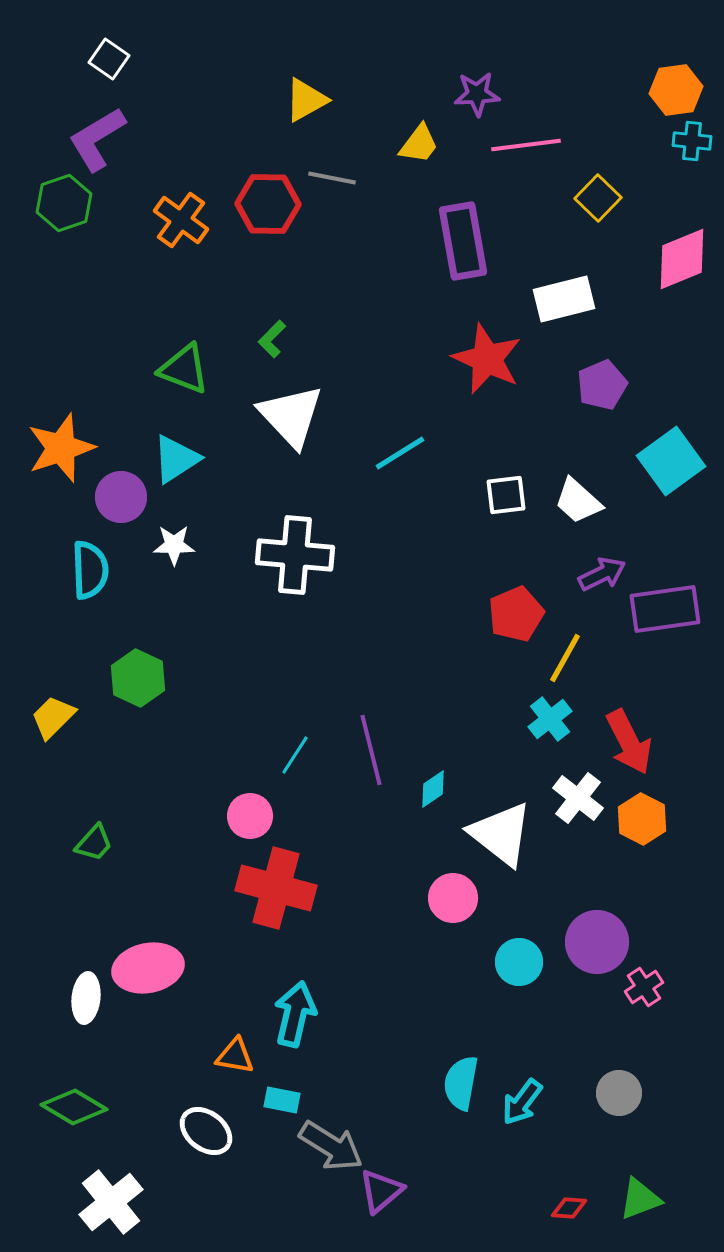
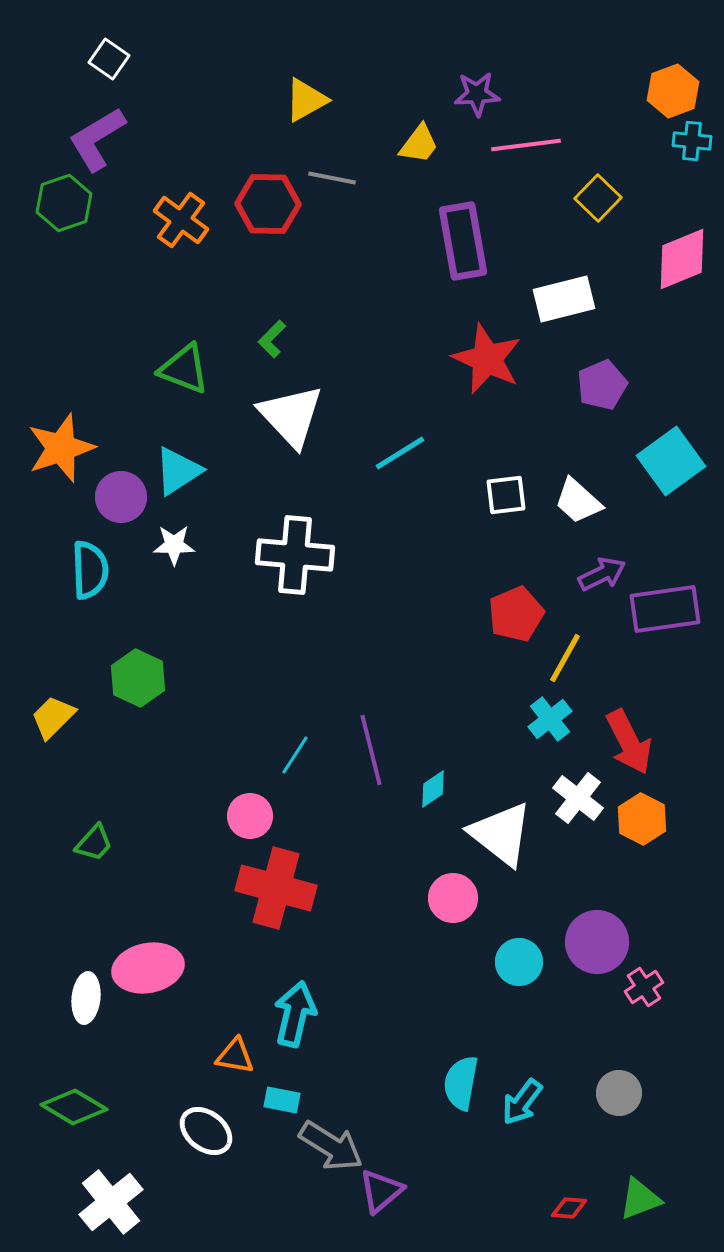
orange hexagon at (676, 90): moved 3 px left, 1 px down; rotated 12 degrees counterclockwise
cyan triangle at (176, 459): moved 2 px right, 12 px down
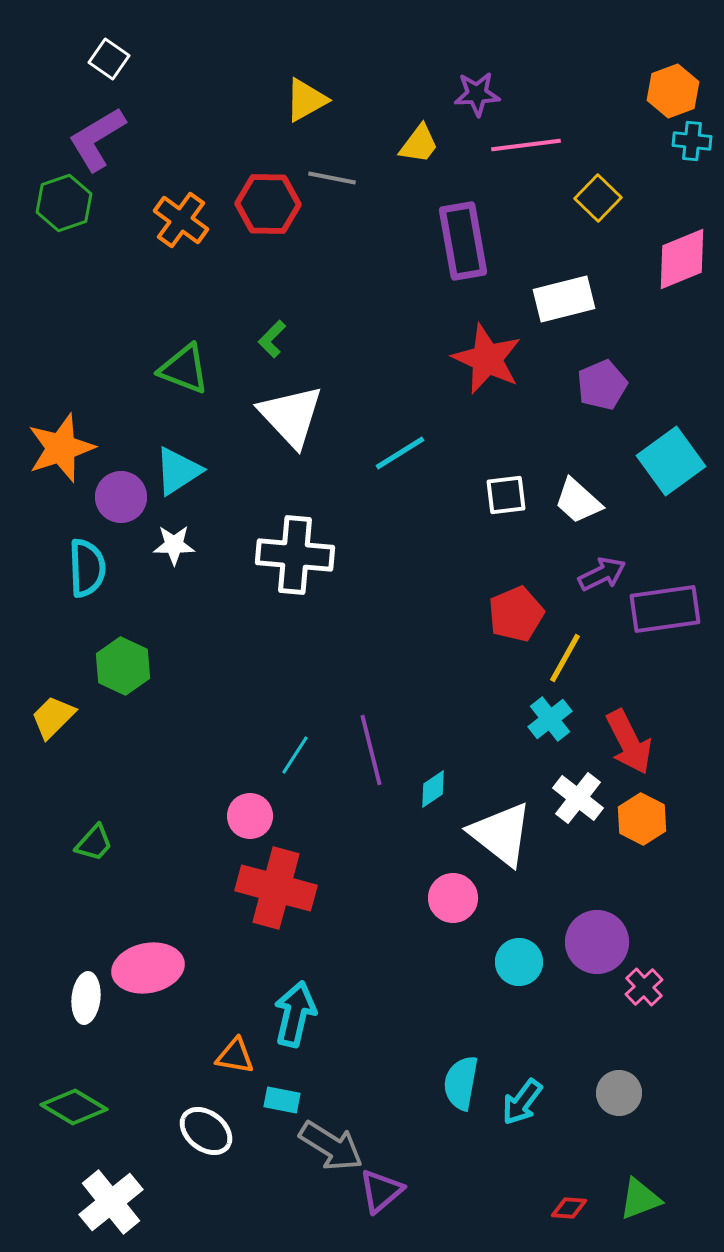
cyan semicircle at (90, 570): moved 3 px left, 2 px up
green hexagon at (138, 678): moved 15 px left, 12 px up
pink cross at (644, 987): rotated 9 degrees counterclockwise
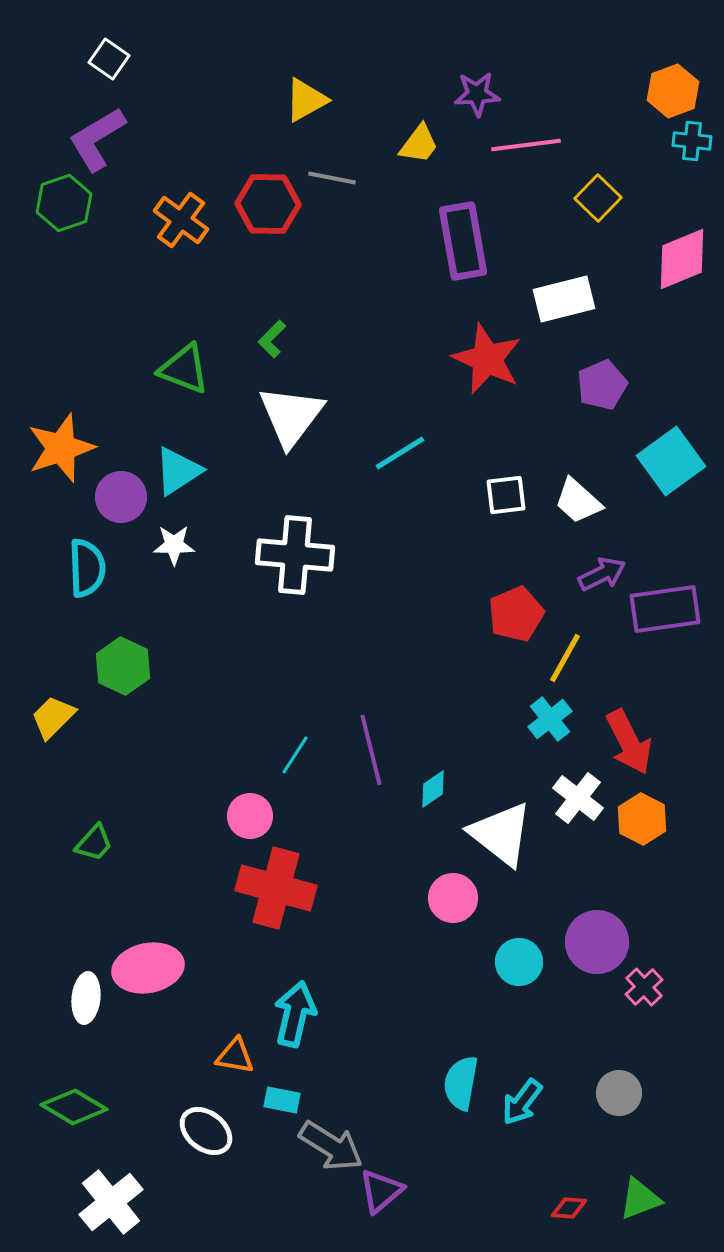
white triangle at (291, 416): rotated 20 degrees clockwise
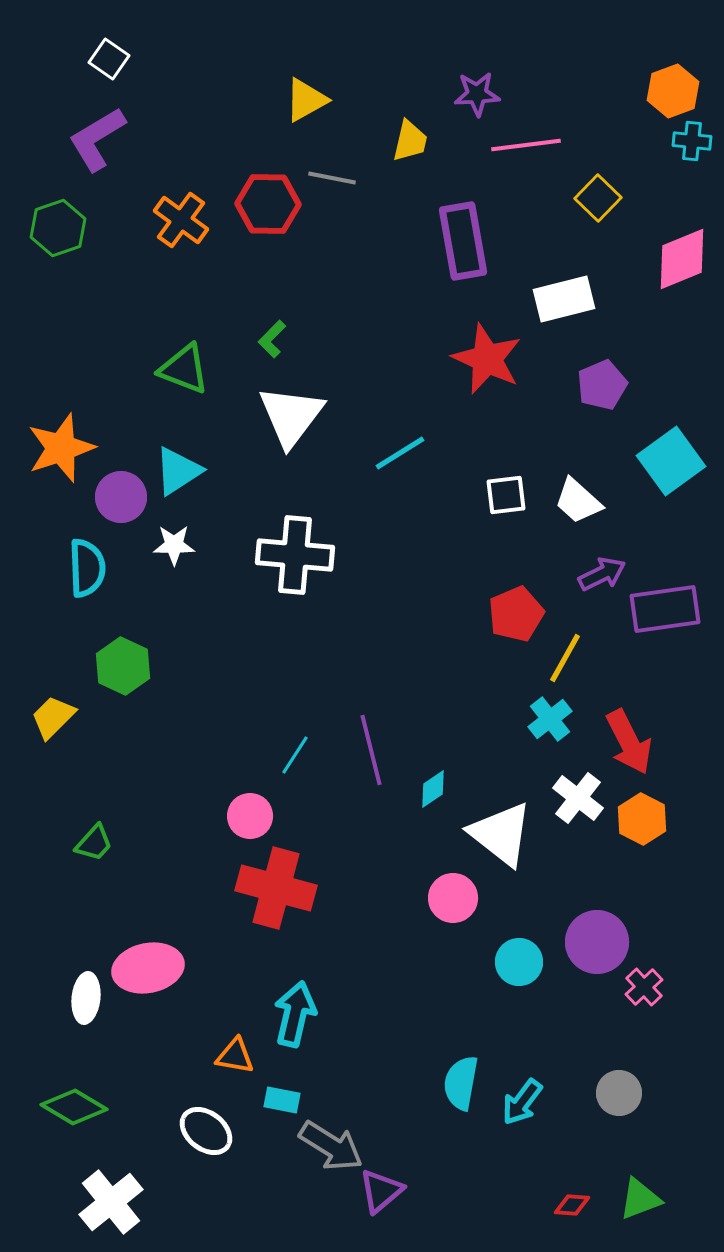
yellow trapezoid at (419, 144): moved 9 px left, 3 px up; rotated 24 degrees counterclockwise
green hexagon at (64, 203): moved 6 px left, 25 px down
red diamond at (569, 1208): moved 3 px right, 3 px up
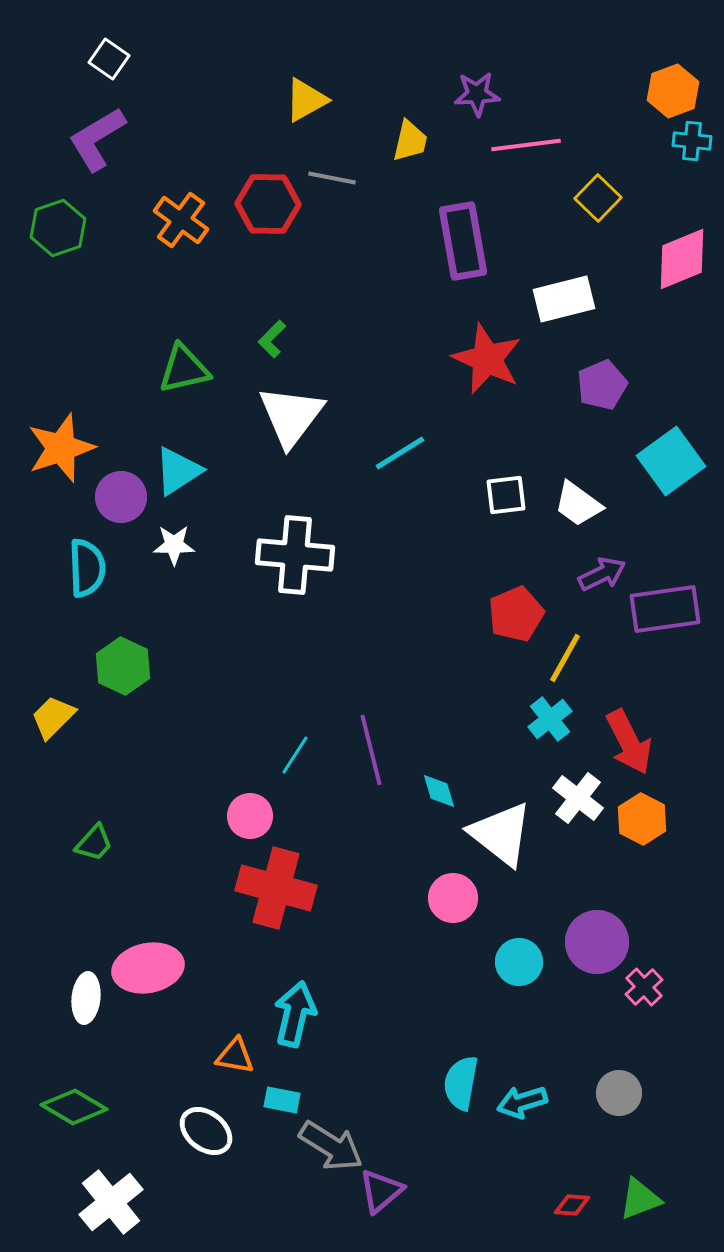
green triangle at (184, 369): rotated 34 degrees counterclockwise
white trapezoid at (578, 501): moved 3 px down; rotated 6 degrees counterclockwise
cyan diamond at (433, 789): moved 6 px right, 2 px down; rotated 72 degrees counterclockwise
cyan arrow at (522, 1102): rotated 36 degrees clockwise
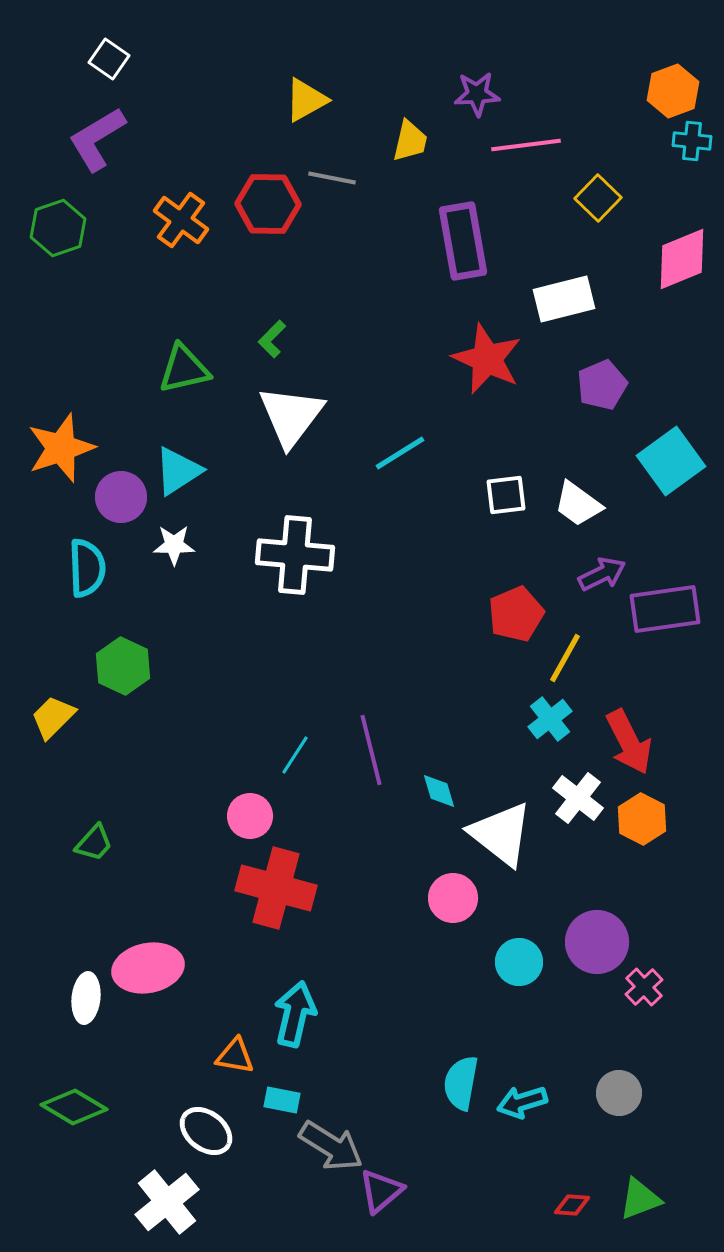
white cross at (111, 1202): moved 56 px right
